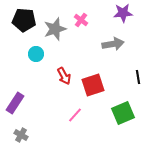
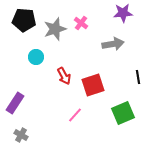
pink cross: moved 3 px down
cyan circle: moved 3 px down
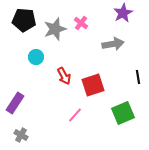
purple star: rotated 24 degrees counterclockwise
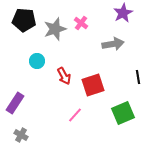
cyan circle: moved 1 px right, 4 px down
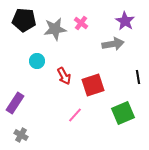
purple star: moved 2 px right, 8 px down; rotated 12 degrees counterclockwise
gray star: rotated 10 degrees clockwise
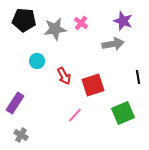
purple star: moved 2 px left; rotated 12 degrees counterclockwise
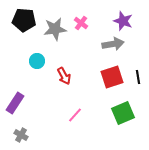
red square: moved 19 px right, 8 px up
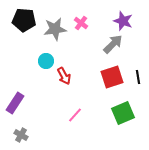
gray arrow: rotated 35 degrees counterclockwise
cyan circle: moved 9 px right
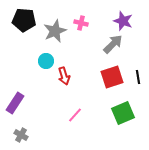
pink cross: rotated 24 degrees counterclockwise
gray star: moved 2 px down; rotated 15 degrees counterclockwise
red arrow: rotated 12 degrees clockwise
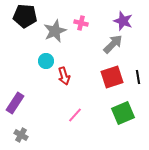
black pentagon: moved 1 px right, 4 px up
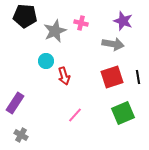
gray arrow: rotated 55 degrees clockwise
